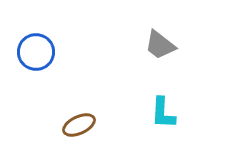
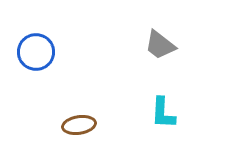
brown ellipse: rotated 16 degrees clockwise
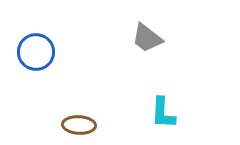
gray trapezoid: moved 13 px left, 7 px up
brown ellipse: rotated 12 degrees clockwise
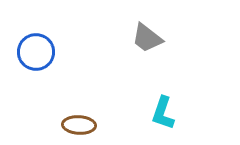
cyan L-shape: rotated 16 degrees clockwise
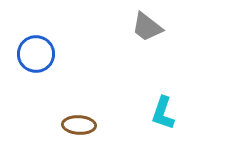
gray trapezoid: moved 11 px up
blue circle: moved 2 px down
